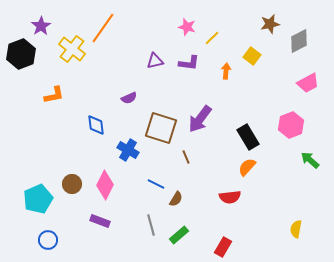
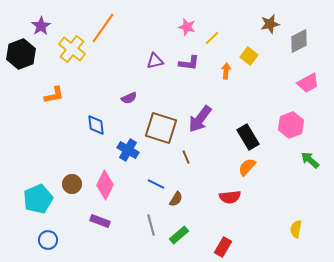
yellow square: moved 3 px left
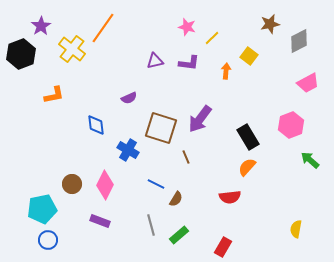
cyan pentagon: moved 4 px right, 10 px down; rotated 12 degrees clockwise
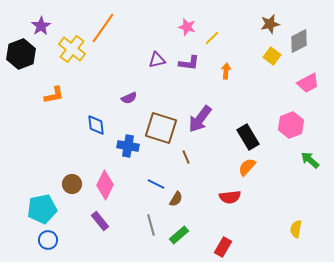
yellow square: moved 23 px right
purple triangle: moved 2 px right, 1 px up
blue cross: moved 4 px up; rotated 20 degrees counterclockwise
purple rectangle: rotated 30 degrees clockwise
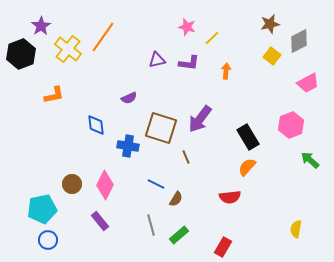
orange line: moved 9 px down
yellow cross: moved 4 px left
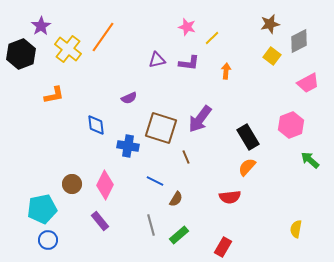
blue line: moved 1 px left, 3 px up
